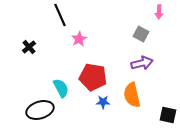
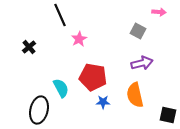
pink arrow: rotated 88 degrees counterclockwise
gray square: moved 3 px left, 3 px up
orange semicircle: moved 3 px right
black ellipse: moved 1 px left; rotated 60 degrees counterclockwise
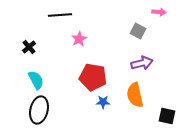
black line: rotated 70 degrees counterclockwise
cyan semicircle: moved 25 px left, 8 px up
black square: moved 1 px left, 1 px down
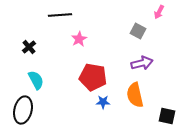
pink arrow: rotated 112 degrees clockwise
black ellipse: moved 16 px left
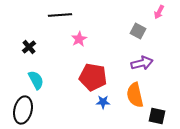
black square: moved 10 px left
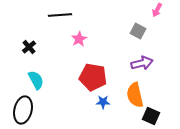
pink arrow: moved 2 px left, 2 px up
black square: moved 6 px left; rotated 12 degrees clockwise
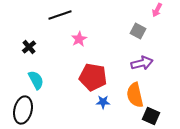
black line: rotated 15 degrees counterclockwise
